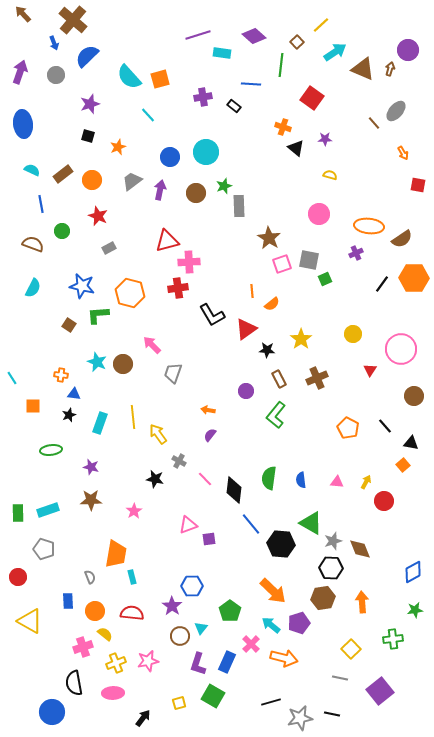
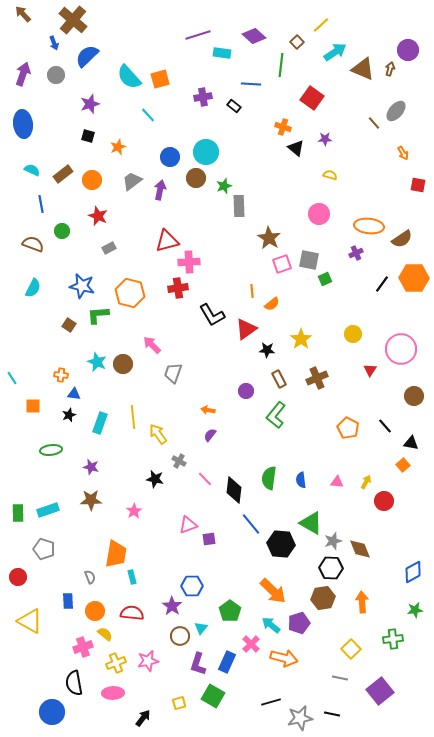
purple arrow at (20, 72): moved 3 px right, 2 px down
brown circle at (196, 193): moved 15 px up
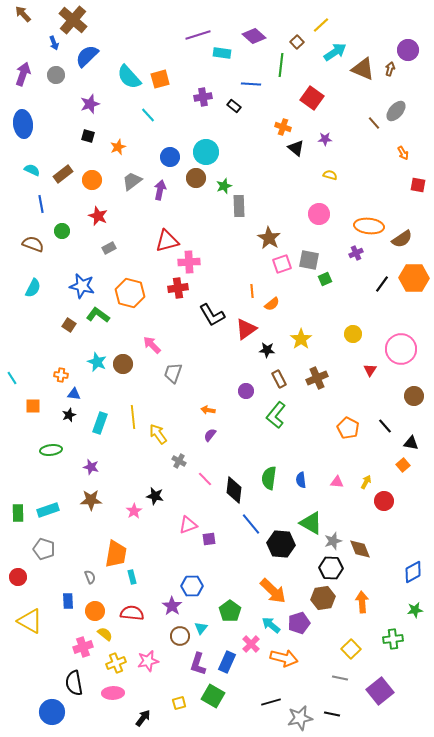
green L-shape at (98, 315): rotated 40 degrees clockwise
black star at (155, 479): moved 17 px down
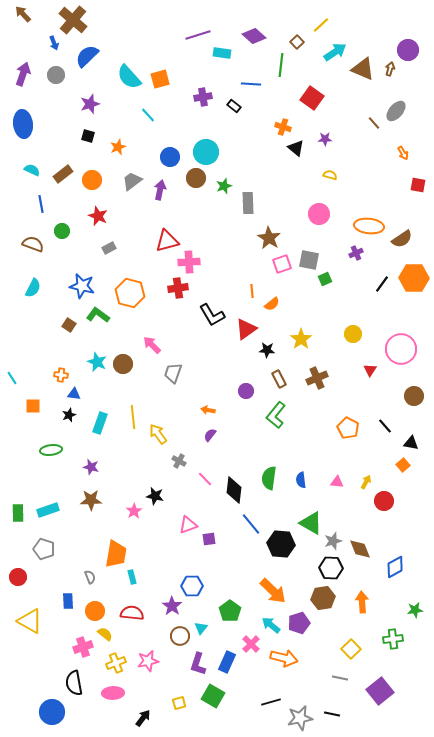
gray rectangle at (239, 206): moved 9 px right, 3 px up
blue diamond at (413, 572): moved 18 px left, 5 px up
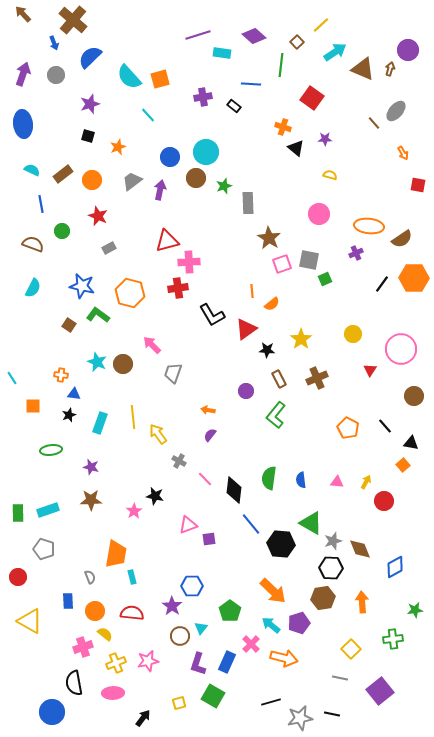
blue semicircle at (87, 56): moved 3 px right, 1 px down
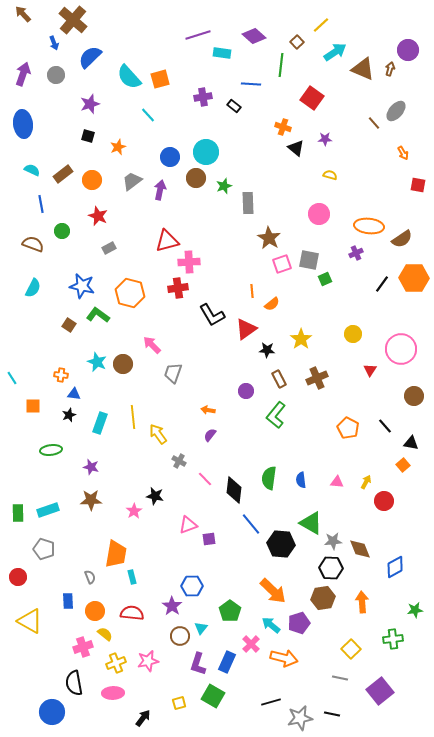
gray star at (333, 541): rotated 12 degrees clockwise
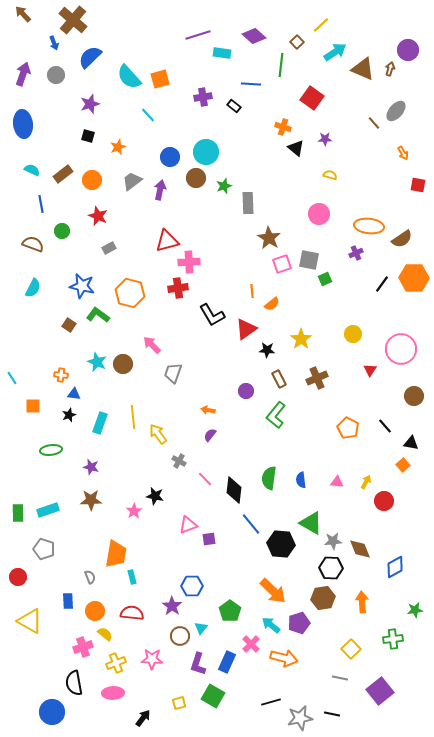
pink star at (148, 661): moved 4 px right, 2 px up; rotated 15 degrees clockwise
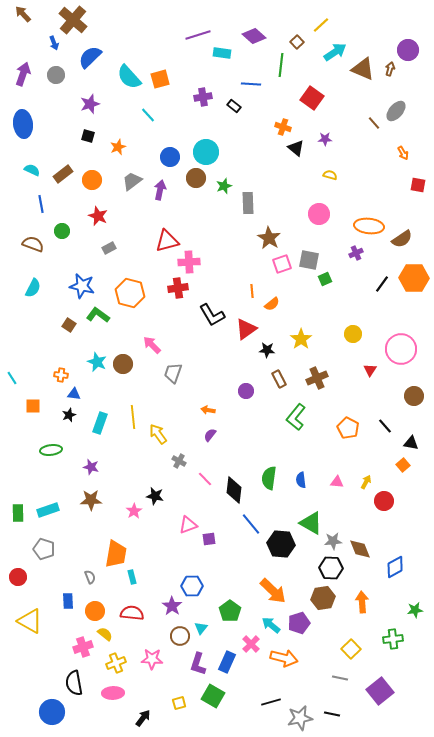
green L-shape at (276, 415): moved 20 px right, 2 px down
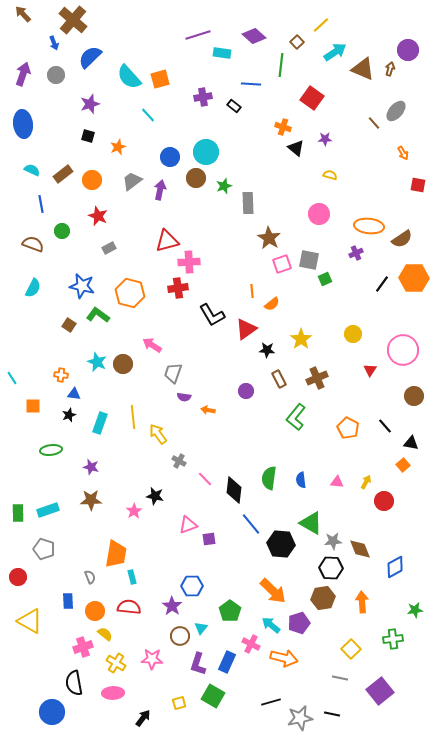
pink arrow at (152, 345): rotated 12 degrees counterclockwise
pink circle at (401, 349): moved 2 px right, 1 px down
purple semicircle at (210, 435): moved 26 px left, 38 px up; rotated 120 degrees counterclockwise
red semicircle at (132, 613): moved 3 px left, 6 px up
pink cross at (251, 644): rotated 18 degrees counterclockwise
yellow cross at (116, 663): rotated 36 degrees counterclockwise
